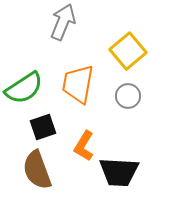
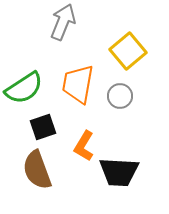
gray circle: moved 8 px left
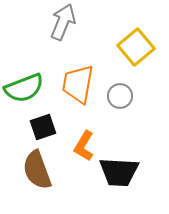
yellow square: moved 8 px right, 4 px up
green semicircle: rotated 12 degrees clockwise
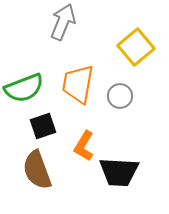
black square: moved 1 px up
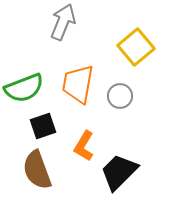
black trapezoid: rotated 132 degrees clockwise
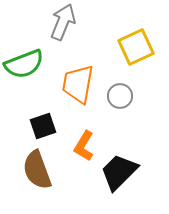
yellow square: rotated 15 degrees clockwise
green semicircle: moved 24 px up
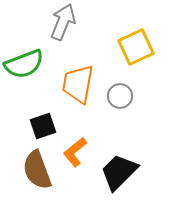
orange L-shape: moved 9 px left, 6 px down; rotated 20 degrees clockwise
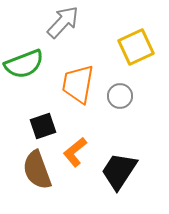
gray arrow: rotated 21 degrees clockwise
black trapezoid: moved 1 px up; rotated 12 degrees counterclockwise
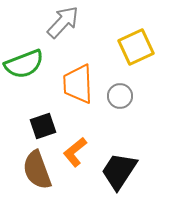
orange trapezoid: rotated 12 degrees counterclockwise
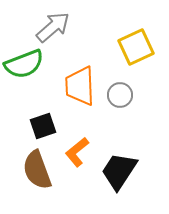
gray arrow: moved 10 px left, 5 px down; rotated 6 degrees clockwise
orange trapezoid: moved 2 px right, 2 px down
gray circle: moved 1 px up
orange L-shape: moved 2 px right
